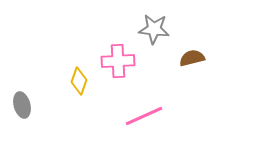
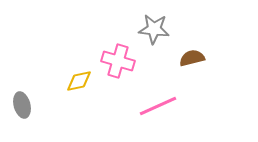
pink cross: rotated 20 degrees clockwise
yellow diamond: rotated 60 degrees clockwise
pink line: moved 14 px right, 10 px up
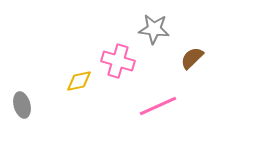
brown semicircle: rotated 30 degrees counterclockwise
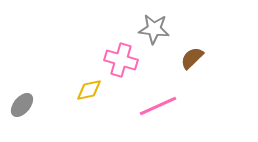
pink cross: moved 3 px right, 1 px up
yellow diamond: moved 10 px right, 9 px down
gray ellipse: rotated 55 degrees clockwise
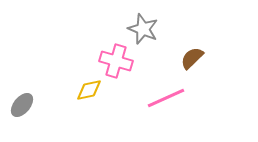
gray star: moved 11 px left; rotated 16 degrees clockwise
pink cross: moved 5 px left, 1 px down
pink line: moved 8 px right, 8 px up
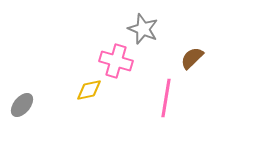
pink line: rotated 57 degrees counterclockwise
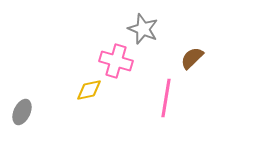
gray ellipse: moved 7 px down; rotated 15 degrees counterclockwise
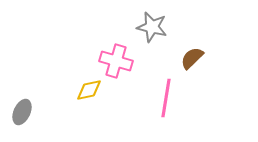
gray star: moved 9 px right, 2 px up; rotated 8 degrees counterclockwise
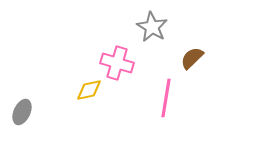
gray star: rotated 16 degrees clockwise
pink cross: moved 1 px right, 2 px down
